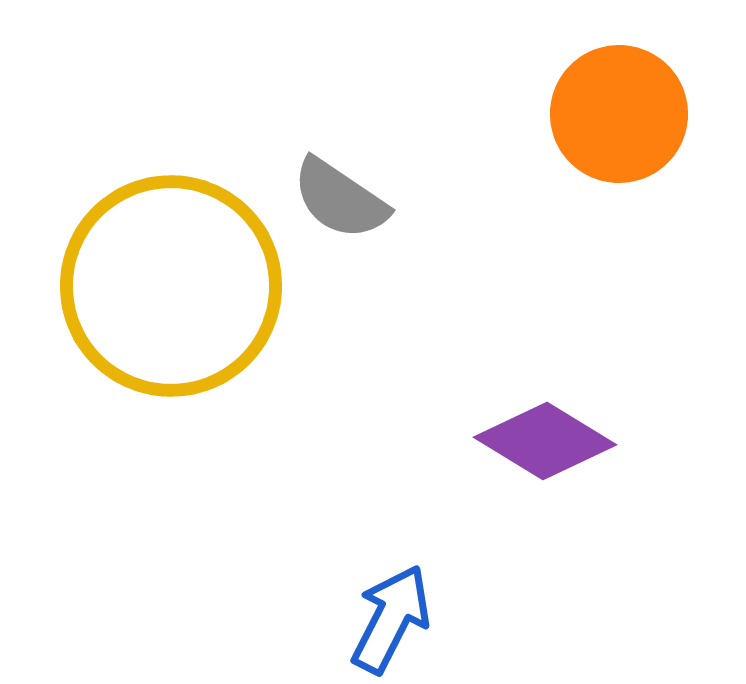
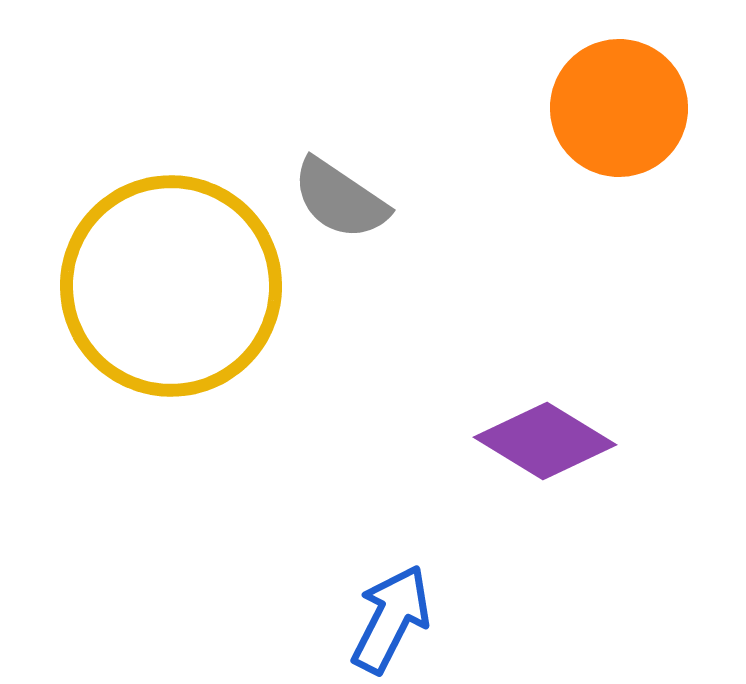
orange circle: moved 6 px up
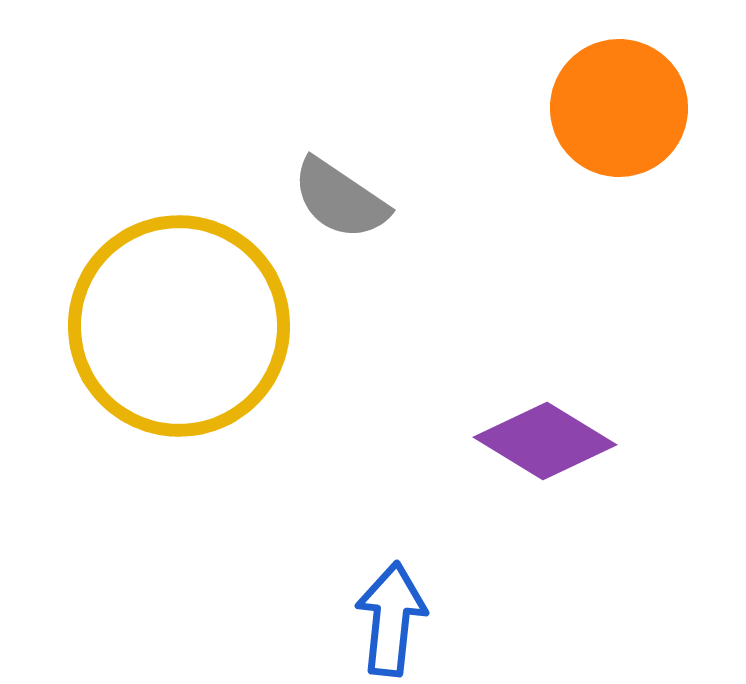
yellow circle: moved 8 px right, 40 px down
blue arrow: rotated 21 degrees counterclockwise
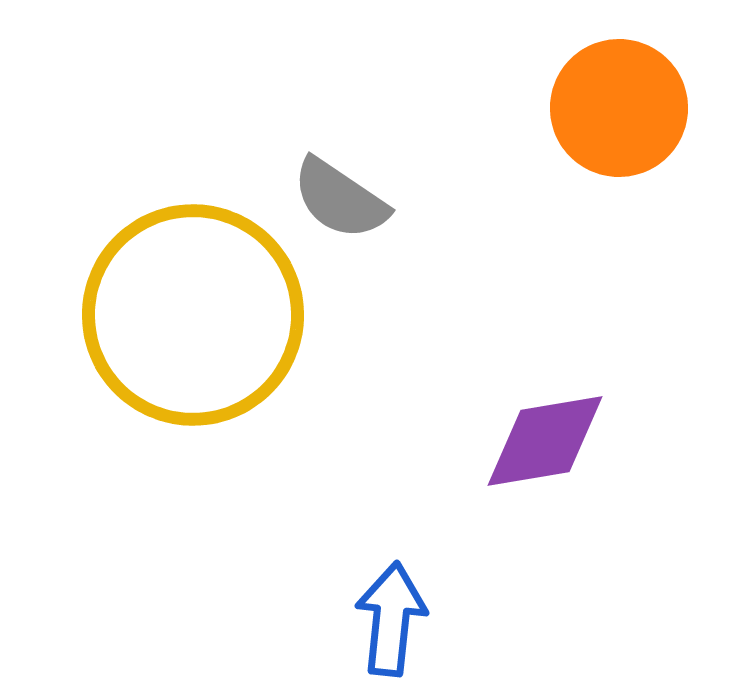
yellow circle: moved 14 px right, 11 px up
purple diamond: rotated 41 degrees counterclockwise
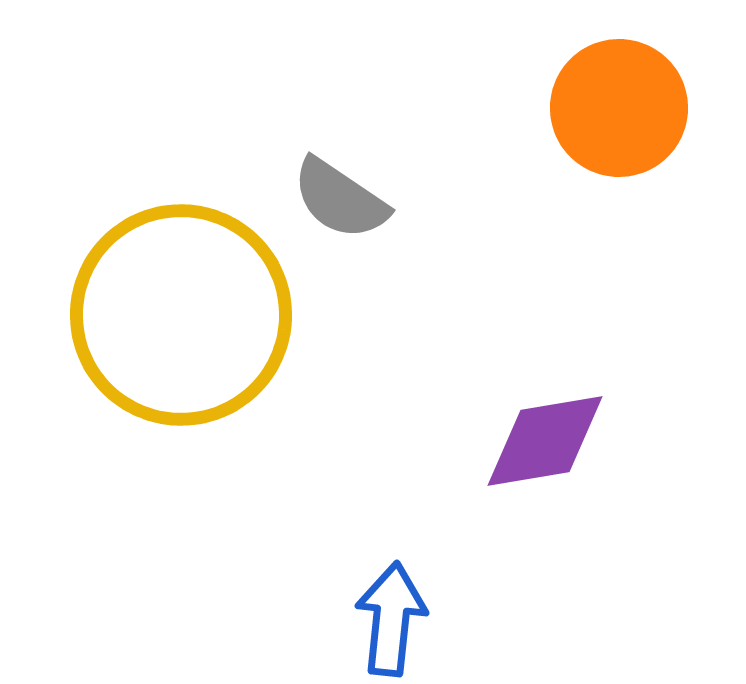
yellow circle: moved 12 px left
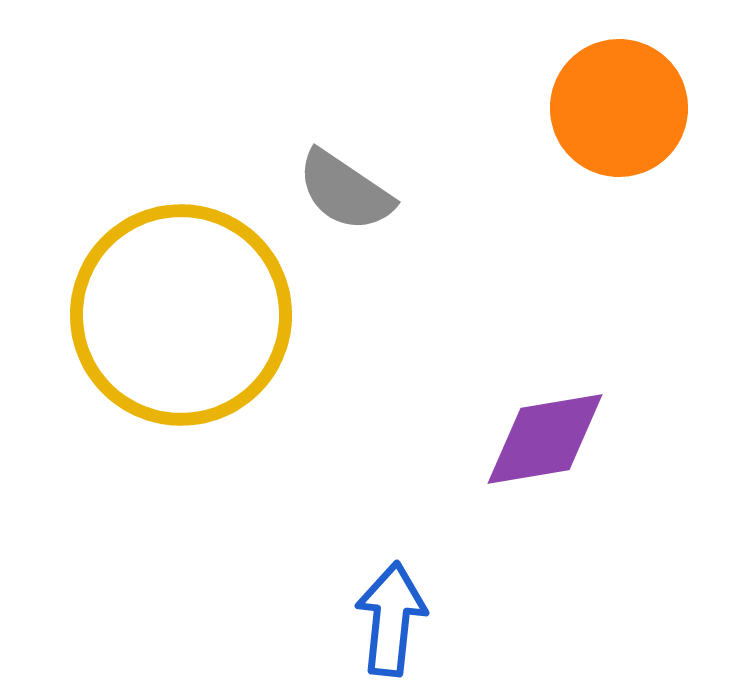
gray semicircle: moved 5 px right, 8 px up
purple diamond: moved 2 px up
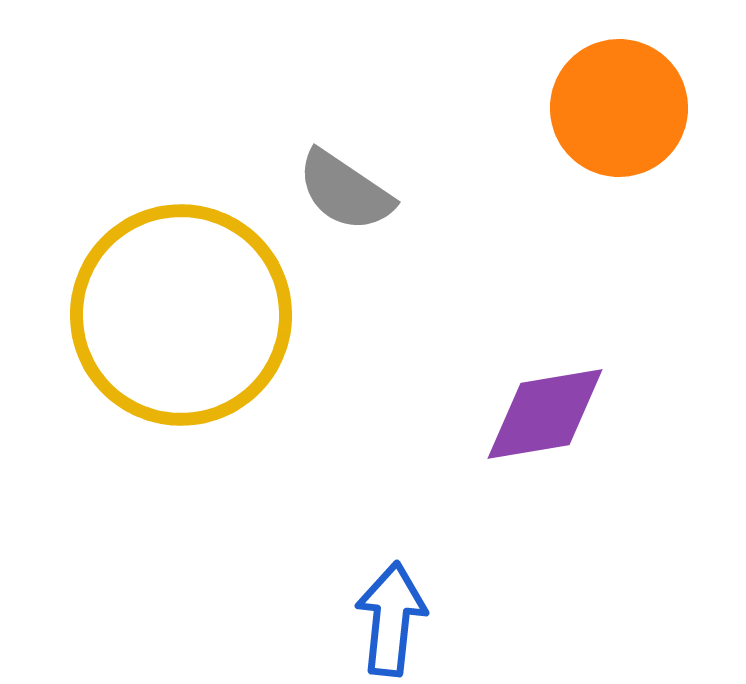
purple diamond: moved 25 px up
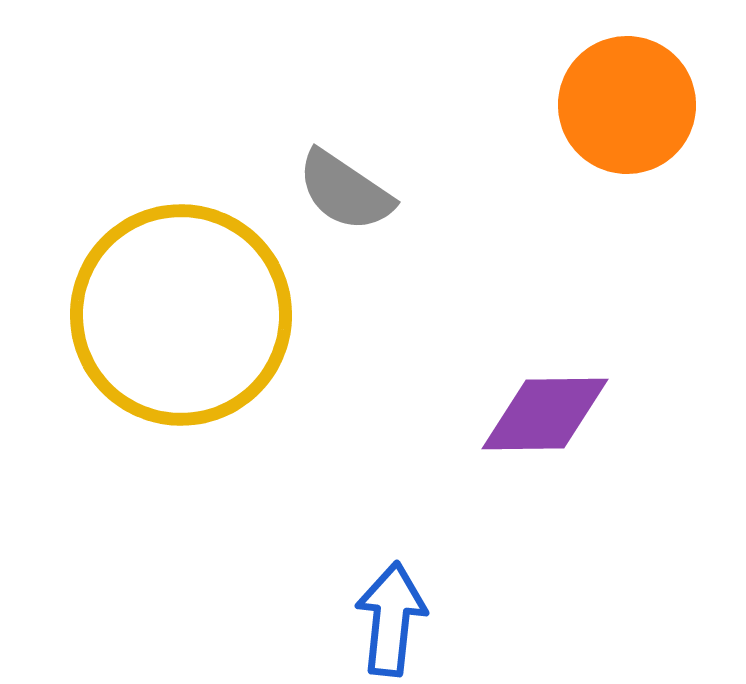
orange circle: moved 8 px right, 3 px up
purple diamond: rotated 9 degrees clockwise
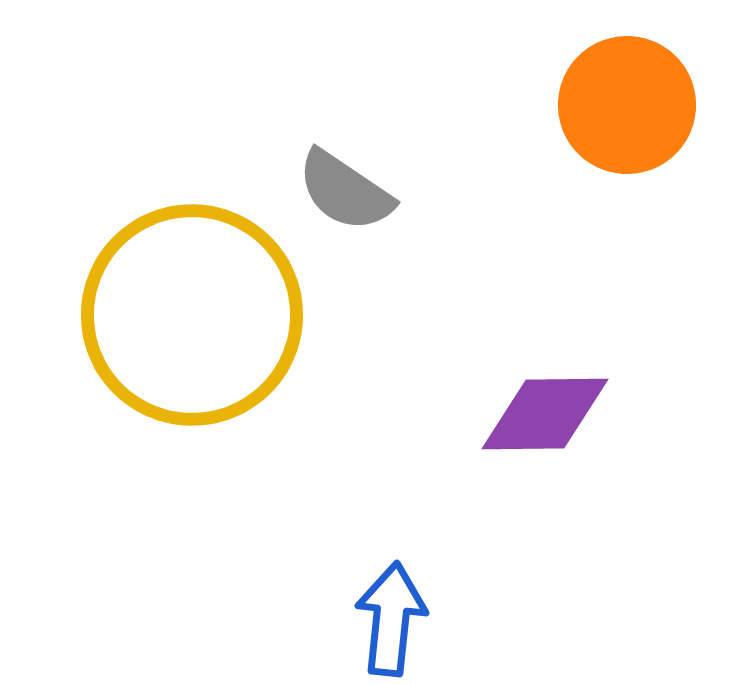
yellow circle: moved 11 px right
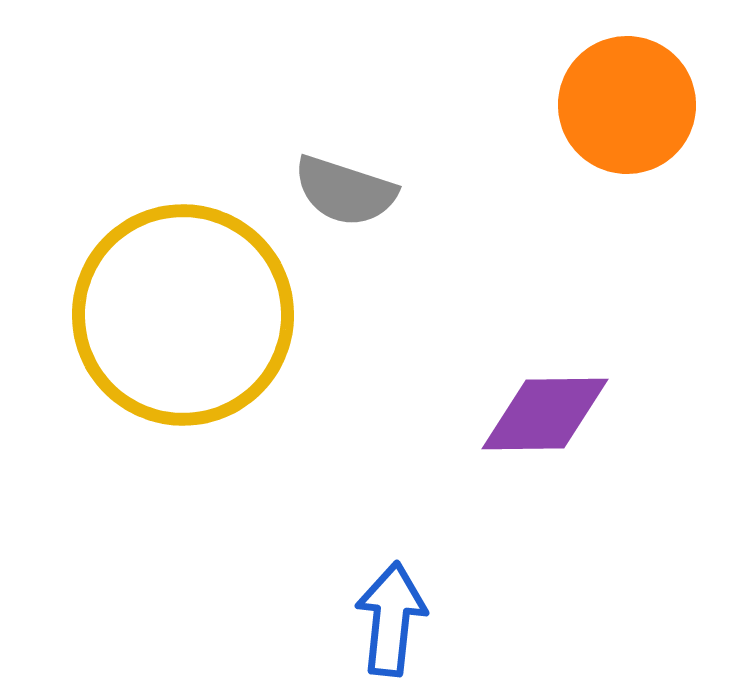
gray semicircle: rotated 16 degrees counterclockwise
yellow circle: moved 9 px left
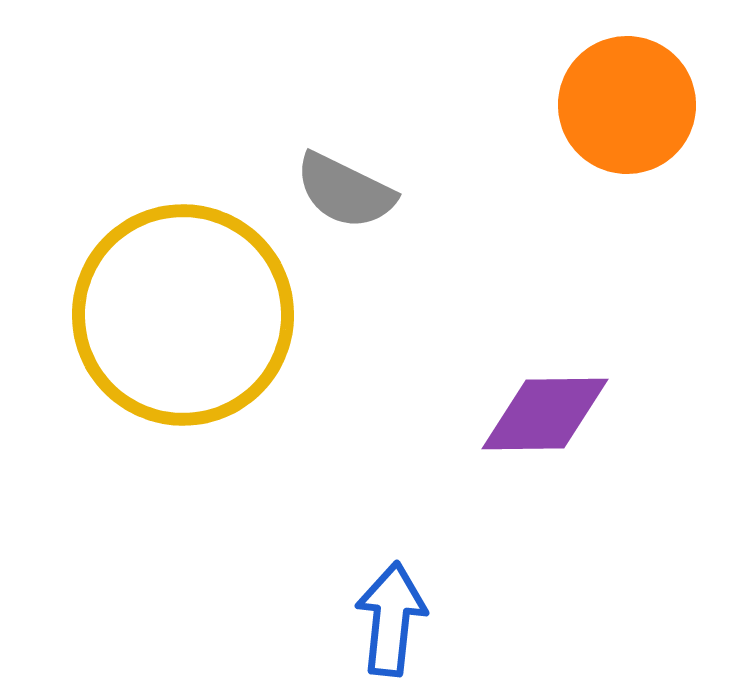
gray semicircle: rotated 8 degrees clockwise
